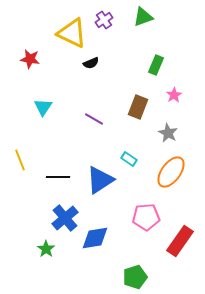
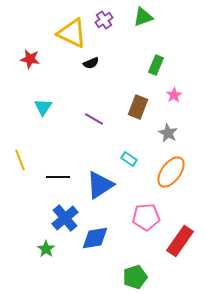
blue triangle: moved 5 px down
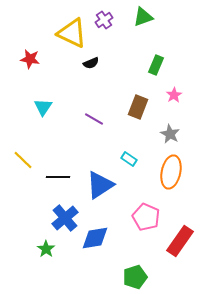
gray star: moved 2 px right, 1 px down
yellow line: moved 3 px right; rotated 25 degrees counterclockwise
orange ellipse: rotated 24 degrees counterclockwise
pink pentagon: rotated 28 degrees clockwise
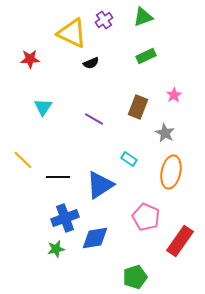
red star: rotated 12 degrees counterclockwise
green rectangle: moved 10 px left, 9 px up; rotated 42 degrees clockwise
gray star: moved 5 px left, 1 px up
blue cross: rotated 20 degrees clockwise
green star: moved 10 px right; rotated 24 degrees clockwise
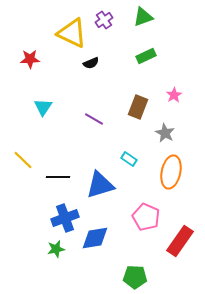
blue triangle: rotated 16 degrees clockwise
green pentagon: rotated 20 degrees clockwise
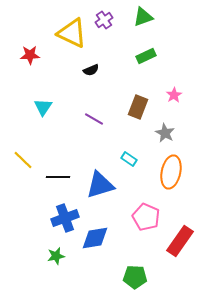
red star: moved 4 px up
black semicircle: moved 7 px down
green star: moved 7 px down
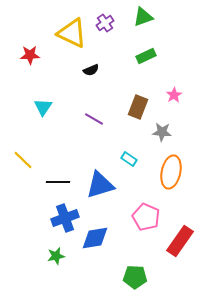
purple cross: moved 1 px right, 3 px down
gray star: moved 3 px left, 1 px up; rotated 24 degrees counterclockwise
black line: moved 5 px down
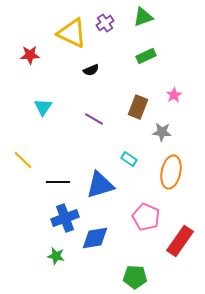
green star: rotated 24 degrees clockwise
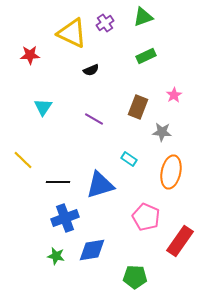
blue diamond: moved 3 px left, 12 px down
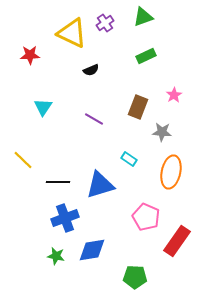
red rectangle: moved 3 px left
